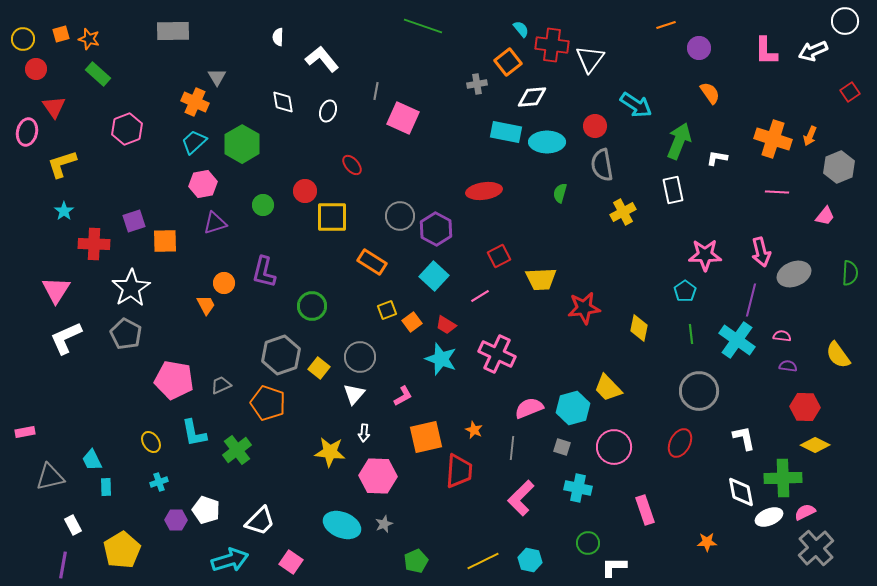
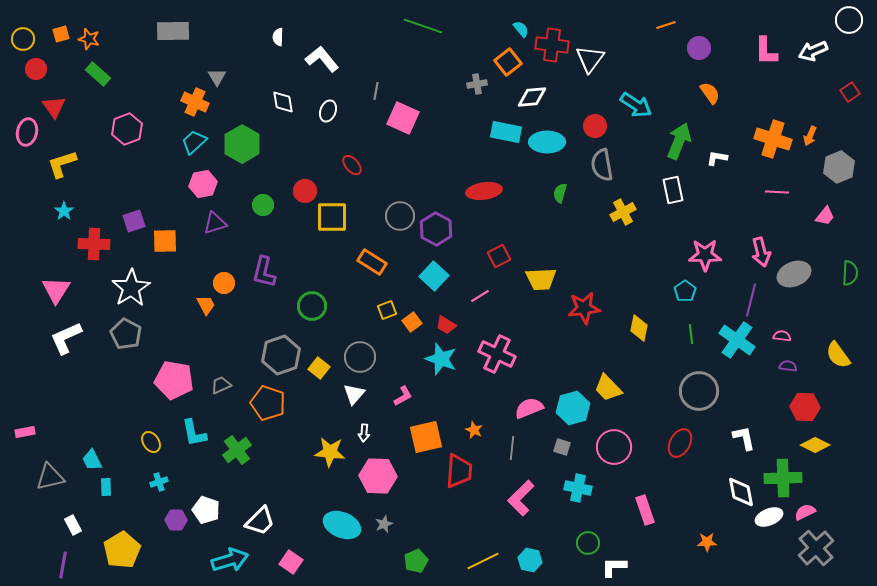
white circle at (845, 21): moved 4 px right, 1 px up
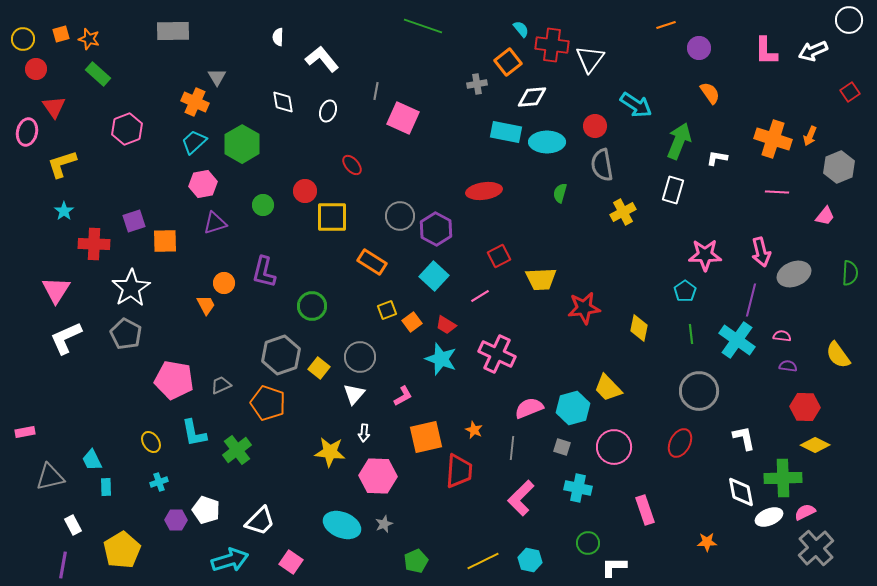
white rectangle at (673, 190): rotated 28 degrees clockwise
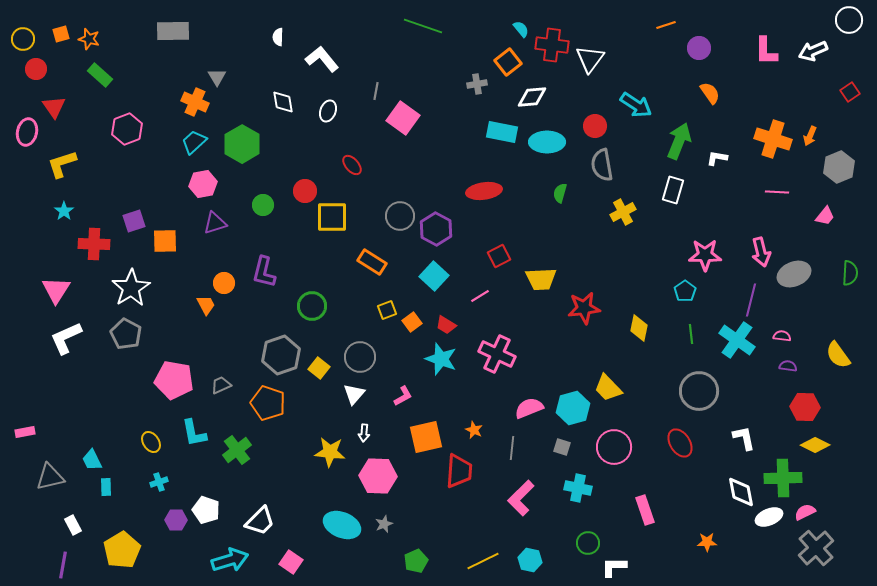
green rectangle at (98, 74): moved 2 px right, 1 px down
pink square at (403, 118): rotated 12 degrees clockwise
cyan rectangle at (506, 132): moved 4 px left
red ellipse at (680, 443): rotated 60 degrees counterclockwise
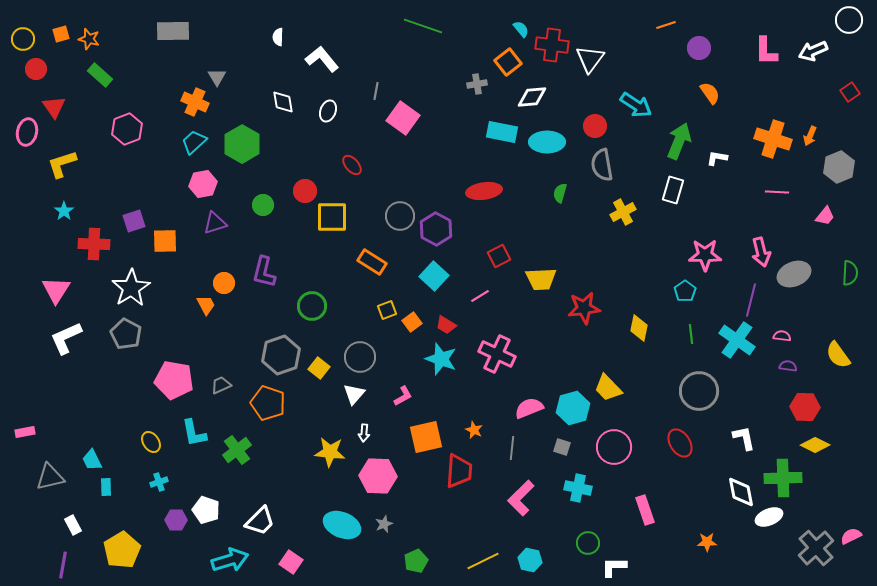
pink semicircle at (805, 512): moved 46 px right, 24 px down
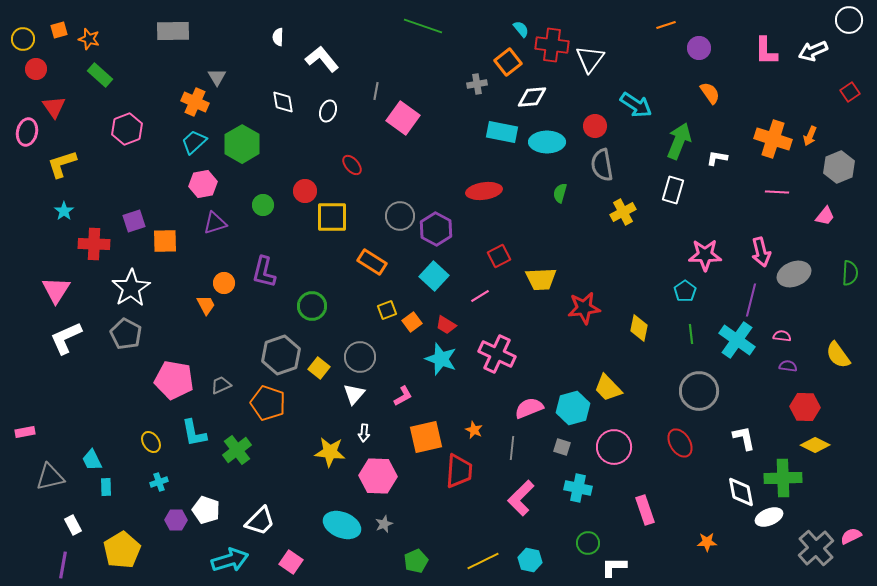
orange square at (61, 34): moved 2 px left, 4 px up
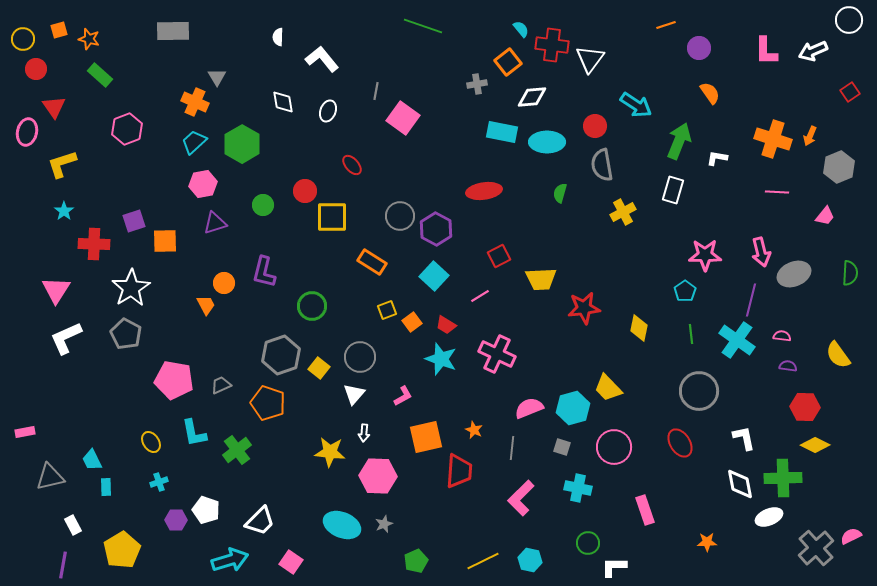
white diamond at (741, 492): moved 1 px left, 8 px up
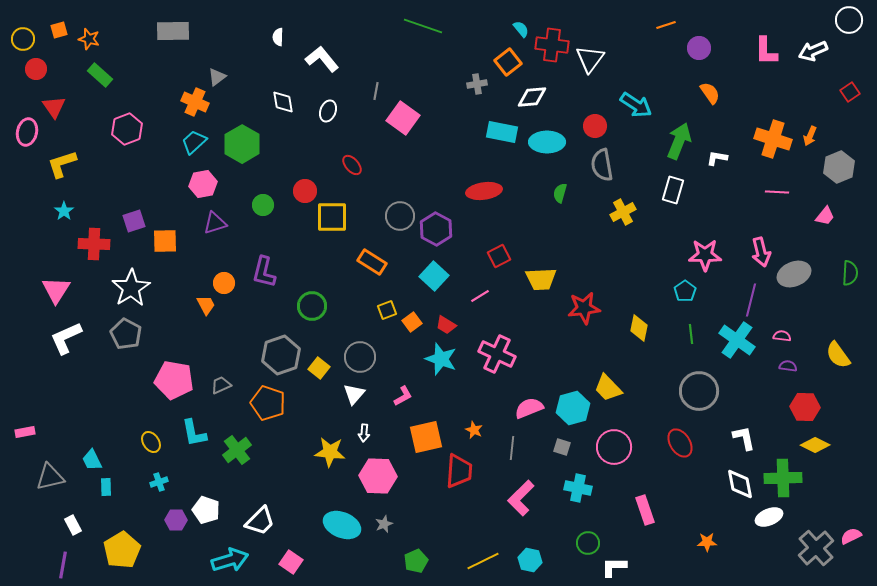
gray triangle at (217, 77): rotated 24 degrees clockwise
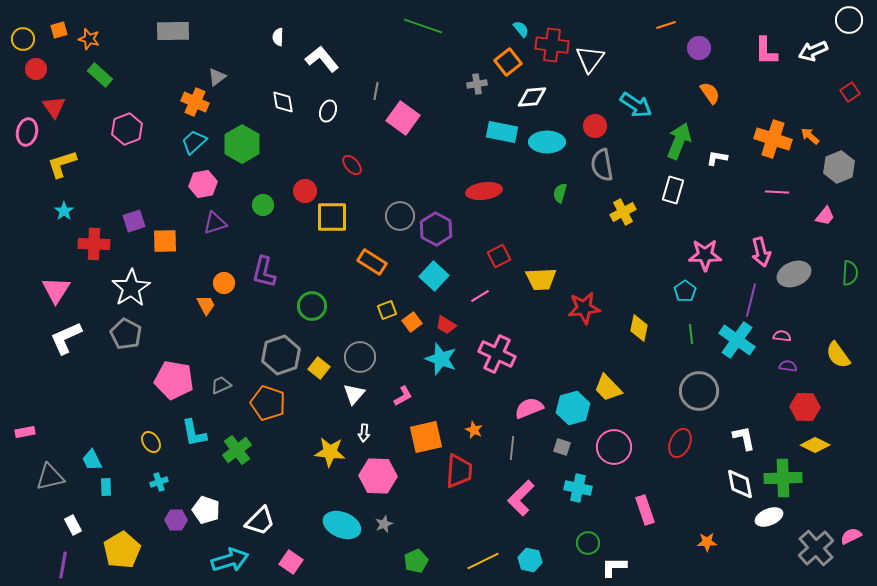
orange arrow at (810, 136): rotated 108 degrees clockwise
red ellipse at (680, 443): rotated 56 degrees clockwise
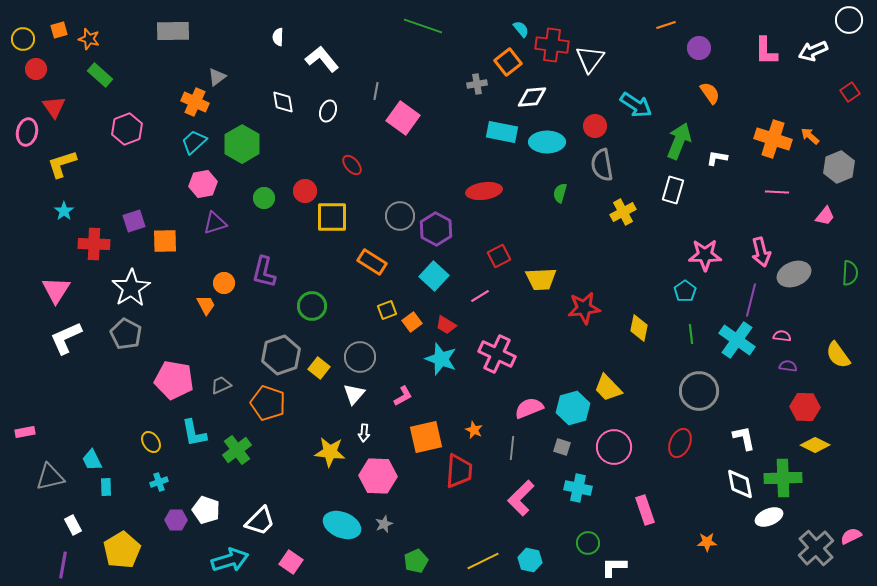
green circle at (263, 205): moved 1 px right, 7 px up
